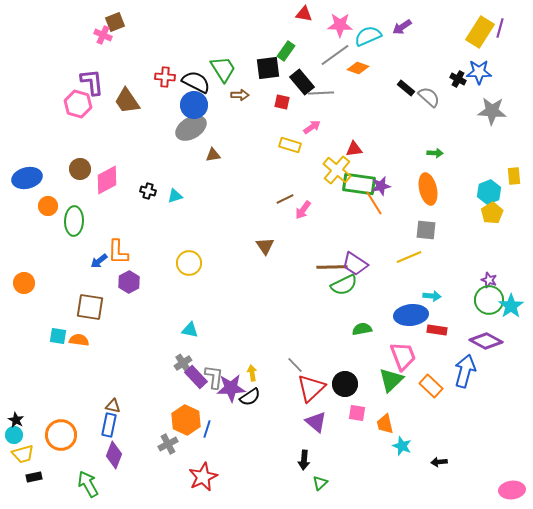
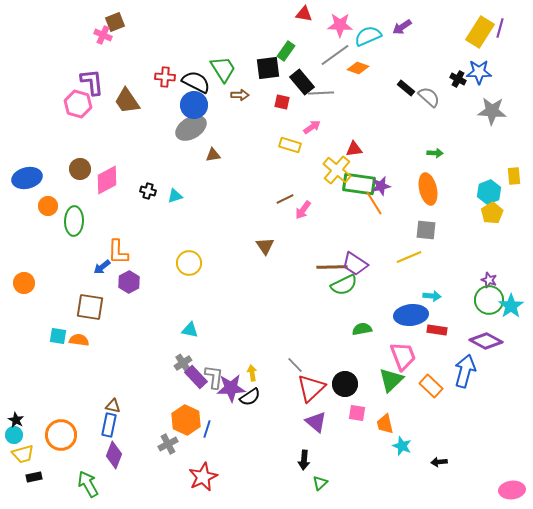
blue arrow at (99, 261): moved 3 px right, 6 px down
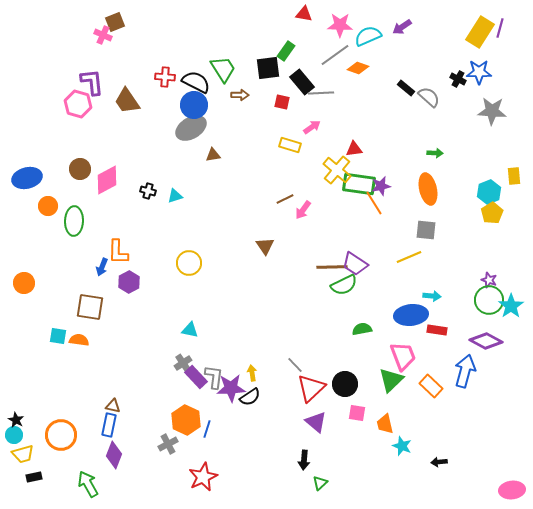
blue arrow at (102, 267): rotated 30 degrees counterclockwise
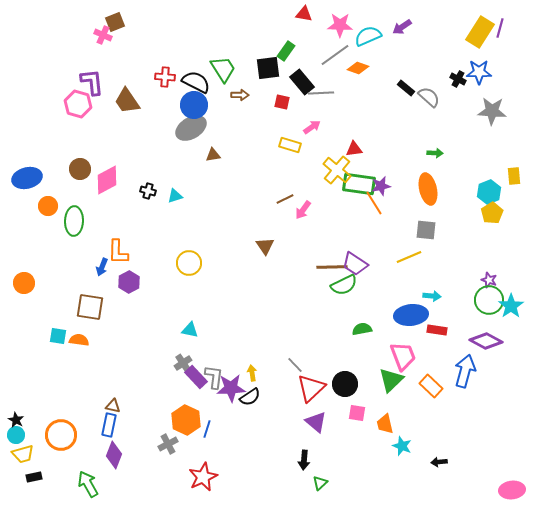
cyan circle at (14, 435): moved 2 px right
